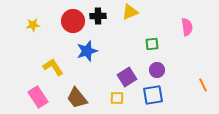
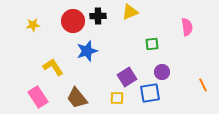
purple circle: moved 5 px right, 2 px down
blue square: moved 3 px left, 2 px up
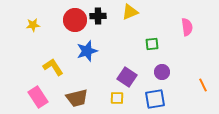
red circle: moved 2 px right, 1 px up
purple square: rotated 24 degrees counterclockwise
blue square: moved 5 px right, 6 px down
brown trapezoid: rotated 65 degrees counterclockwise
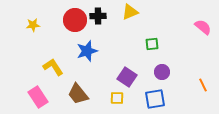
pink semicircle: moved 16 px right; rotated 42 degrees counterclockwise
brown trapezoid: moved 1 px right, 4 px up; rotated 65 degrees clockwise
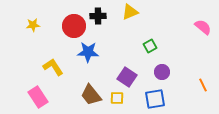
red circle: moved 1 px left, 6 px down
green square: moved 2 px left, 2 px down; rotated 24 degrees counterclockwise
blue star: moved 1 px right, 1 px down; rotated 20 degrees clockwise
brown trapezoid: moved 13 px right, 1 px down
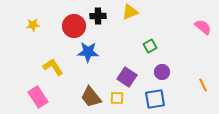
brown trapezoid: moved 2 px down
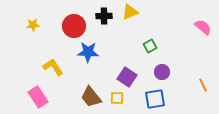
black cross: moved 6 px right
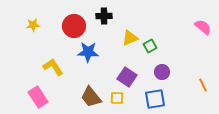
yellow triangle: moved 26 px down
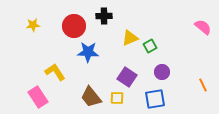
yellow L-shape: moved 2 px right, 5 px down
